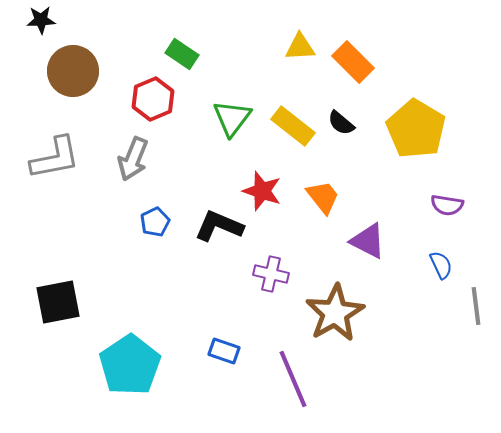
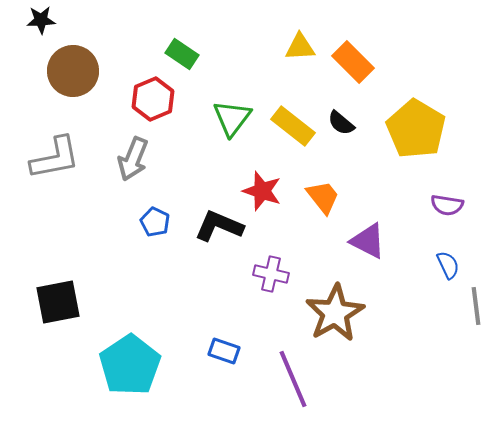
blue pentagon: rotated 20 degrees counterclockwise
blue semicircle: moved 7 px right
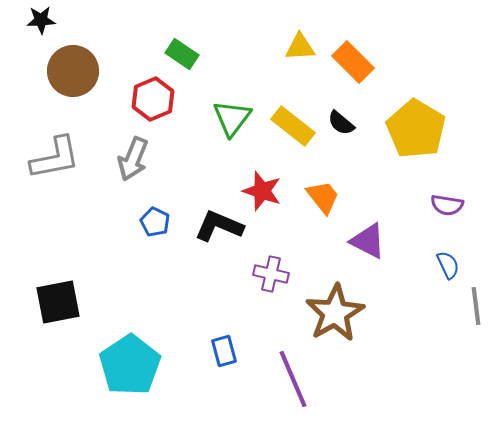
blue rectangle: rotated 56 degrees clockwise
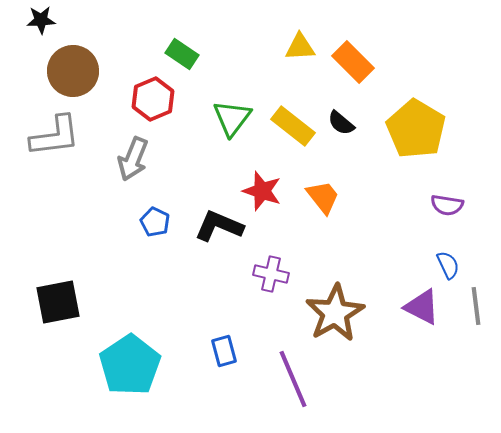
gray L-shape: moved 22 px up; rotated 4 degrees clockwise
purple triangle: moved 54 px right, 66 px down
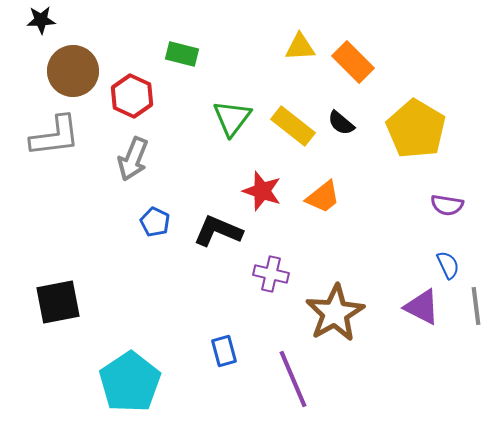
green rectangle: rotated 20 degrees counterclockwise
red hexagon: moved 21 px left, 3 px up; rotated 12 degrees counterclockwise
orange trapezoid: rotated 90 degrees clockwise
black L-shape: moved 1 px left, 5 px down
cyan pentagon: moved 17 px down
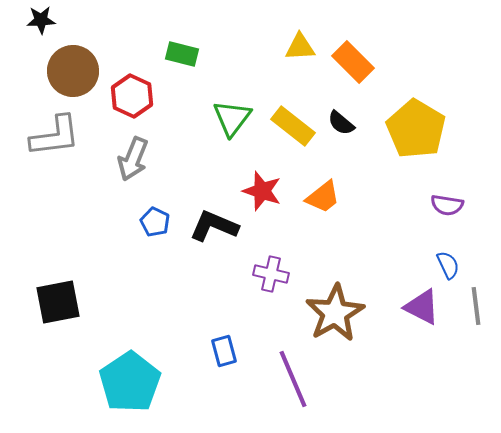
black L-shape: moved 4 px left, 5 px up
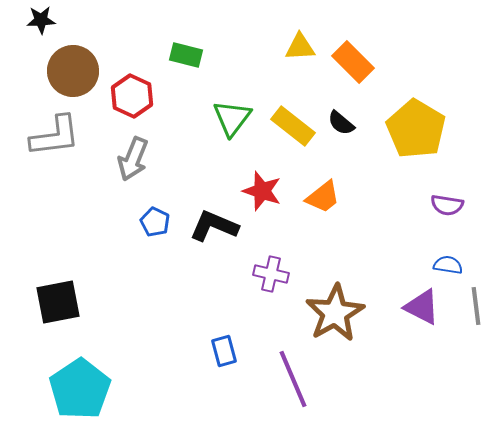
green rectangle: moved 4 px right, 1 px down
blue semicircle: rotated 56 degrees counterclockwise
cyan pentagon: moved 50 px left, 7 px down
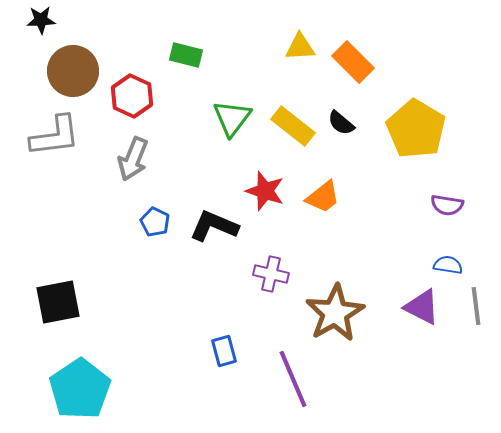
red star: moved 3 px right
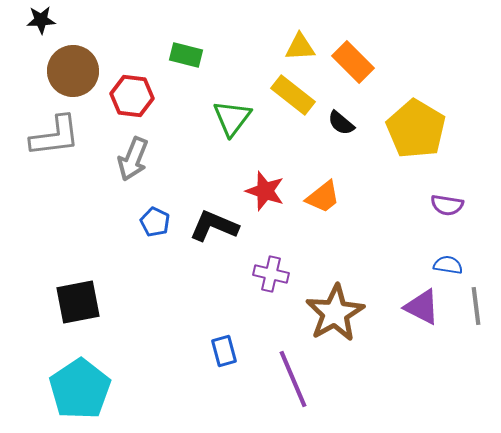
red hexagon: rotated 18 degrees counterclockwise
yellow rectangle: moved 31 px up
black square: moved 20 px right
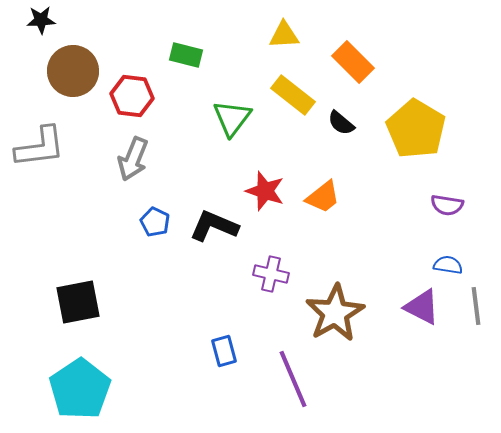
yellow triangle: moved 16 px left, 12 px up
gray L-shape: moved 15 px left, 11 px down
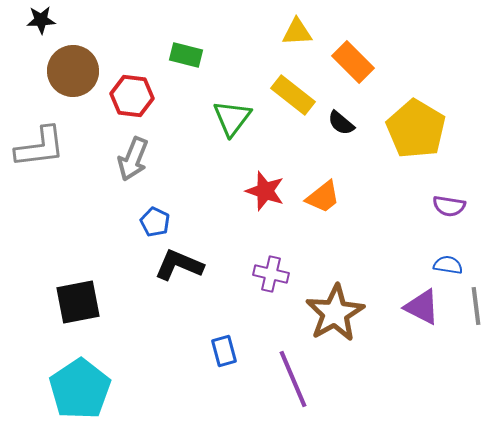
yellow triangle: moved 13 px right, 3 px up
purple semicircle: moved 2 px right, 1 px down
black L-shape: moved 35 px left, 39 px down
